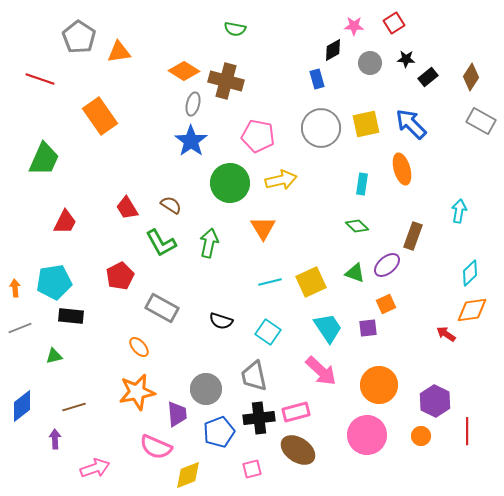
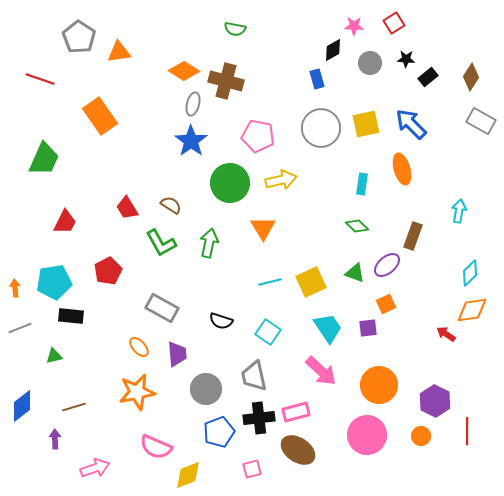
red pentagon at (120, 276): moved 12 px left, 5 px up
purple trapezoid at (177, 414): moved 60 px up
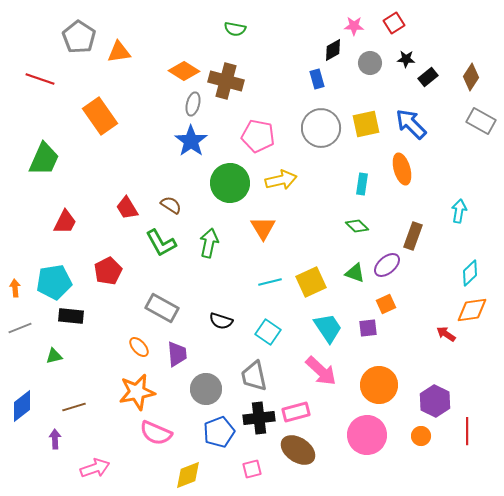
pink semicircle at (156, 447): moved 14 px up
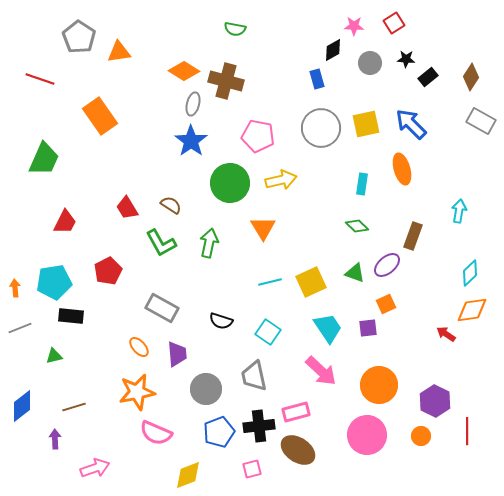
black cross at (259, 418): moved 8 px down
